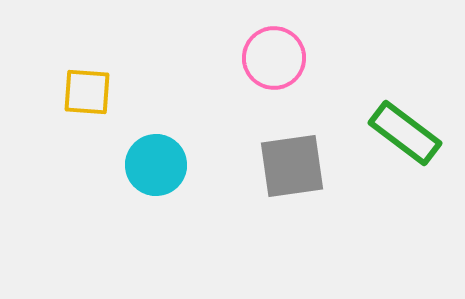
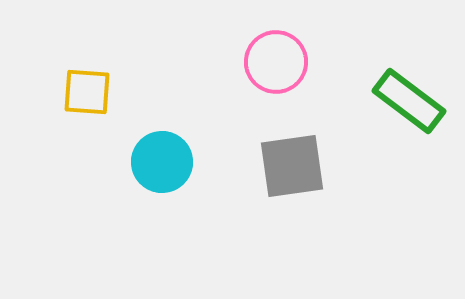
pink circle: moved 2 px right, 4 px down
green rectangle: moved 4 px right, 32 px up
cyan circle: moved 6 px right, 3 px up
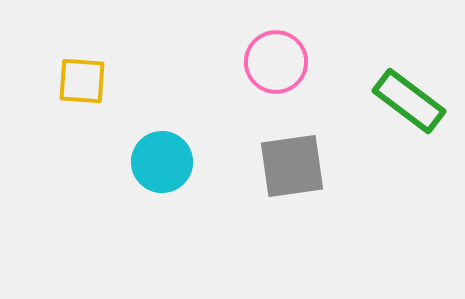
yellow square: moved 5 px left, 11 px up
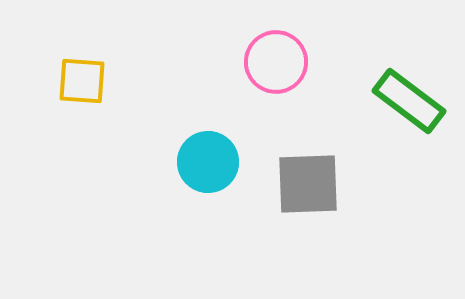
cyan circle: moved 46 px right
gray square: moved 16 px right, 18 px down; rotated 6 degrees clockwise
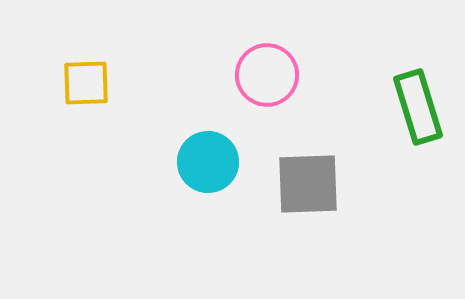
pink circle: moved 9 px left, 13 px down
yellow square: moved 4 px right, 2 px down; rotated 6 degrees counterclockwise
green rectangle: moved 9 px right, 6 px down; rotated 36 degrees clockwise
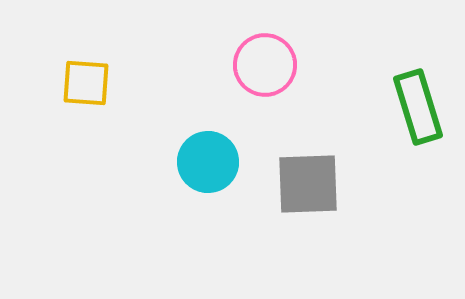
pink circle: moved 2 px left, 10 px up
yellow square: rotated 6 degrees clockwise
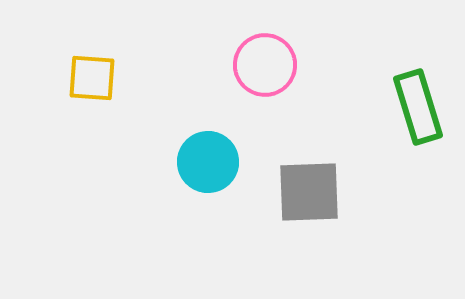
yellow square: moved 6 px right, 5 px up
gray square: moved 1 px right, 8 px down
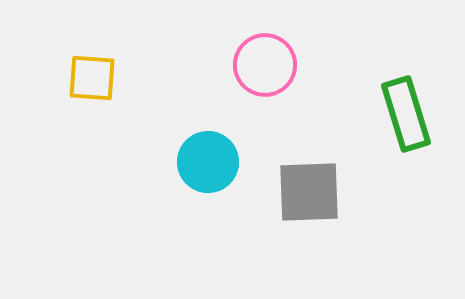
green rectangle: moved 12 px left, 7 px down
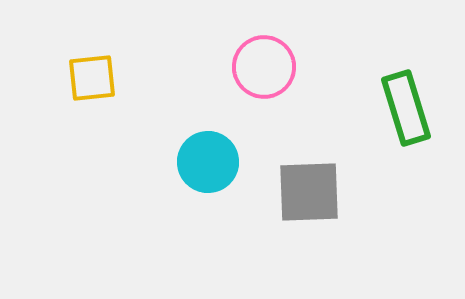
pink circle: moved 1 px left, 2 px down
yellow square: rotated 10 degrees counterclockwise
green rectangle: moved 6 px up
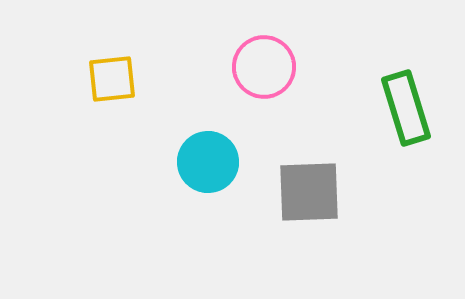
yellow square: moved 20 px right, 1 px down
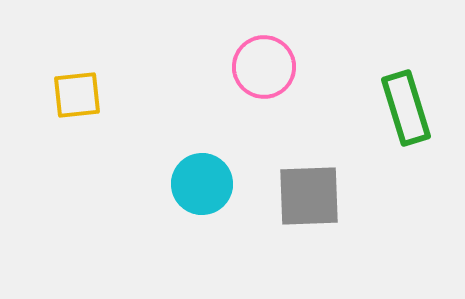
yellow square: moved 35 px left, 16 px down
cyan circle: moved 6 px left, 22 px down
gray square: moved 4 px down
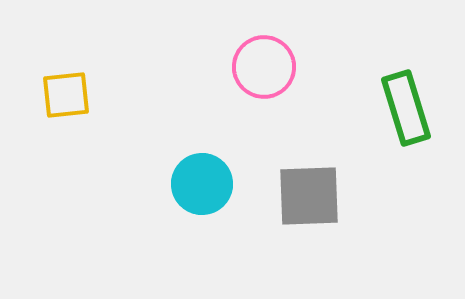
yellow square: moved 11 px left
